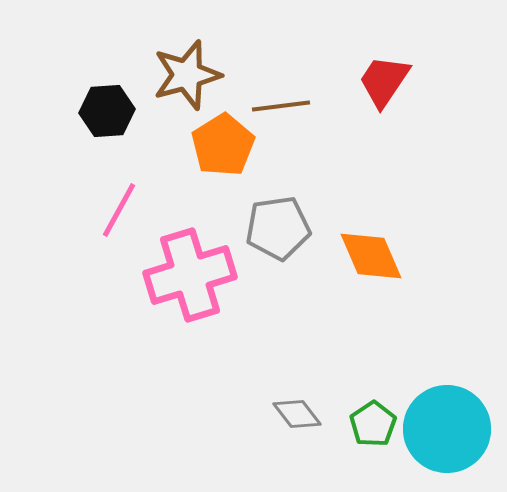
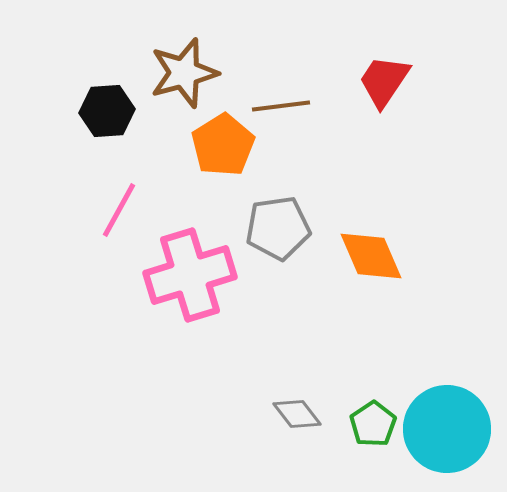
brown star: moved 3 px left, 2 px up
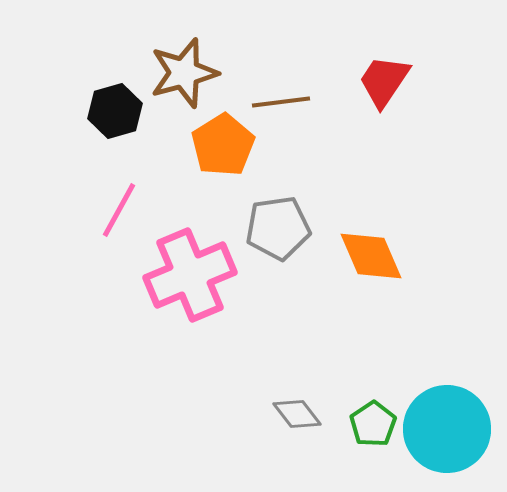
brown line: moved 4 px up
black hexagon: moved 8 px right; rotated 12 degrees counterclockwise
pink cross: rotated 6 degrees counterclockwise
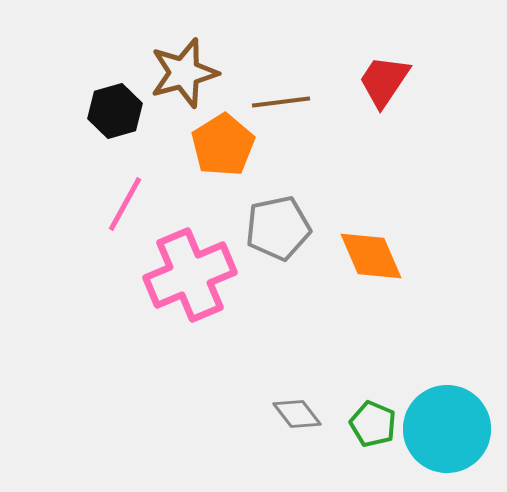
pink line: moved 6 px right, 6 px up
gray pentagon: rotated 4 degrees counterclockwise
green pentagon: rotated 15 degrees counterclockwise
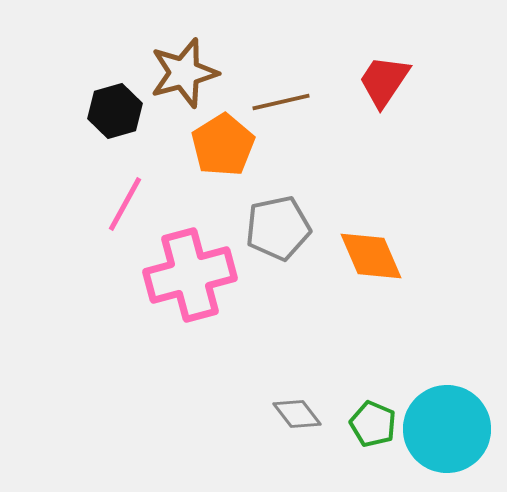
brown line: rotated 6 degrees counterclockwise
pink cross: rotated 8 degrees clockwise
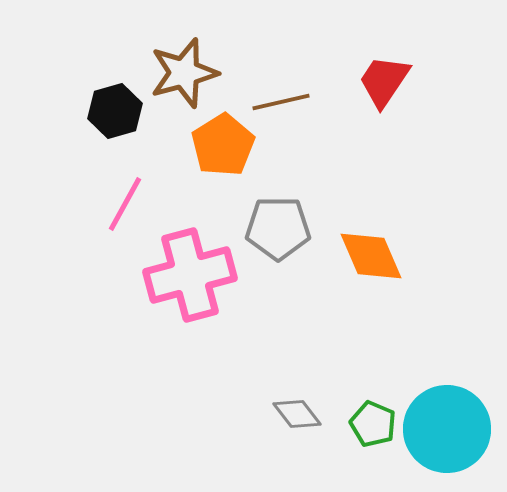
gray pentagon: rotated 12 degrees clockwise
